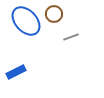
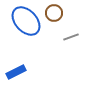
brown circle: moved 1 px up
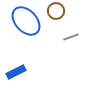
brown circle: moved 2 px right, 2 px up
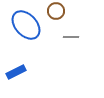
blue ellipse: moved 4 px down
gray line: rotated 21 degrees clockwise
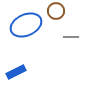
blue ellipse: rotated 72 degrees counterclockwise
